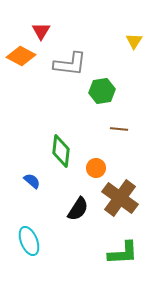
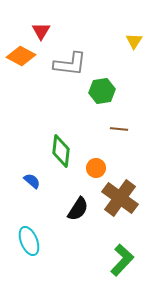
green L-shape: moved 1 px left, 7 px down; rotated 44 degrees counterclockwise
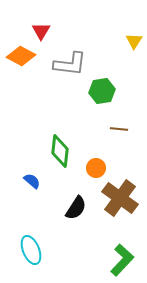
green diamond: moved 1 px left
black semicircle: moved 2 px left, 1 px up
cyan ellipse: moved 2 px right, 9 px down
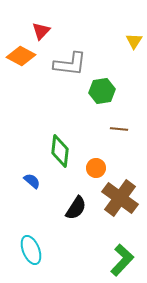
red triangle: rotated 12 degrees clockwise
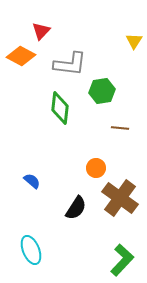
brown line: moved 1 px right, 1 px up
green diamond: moved 43 px up
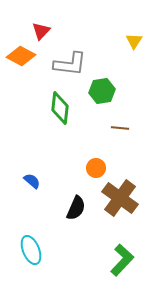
black semicircle: rotated 10 degrees counterclockwise
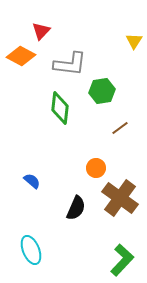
brown line: rotated 42 degrees counterclockwise
